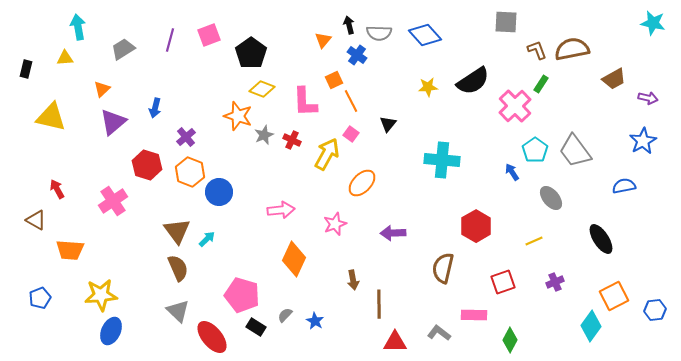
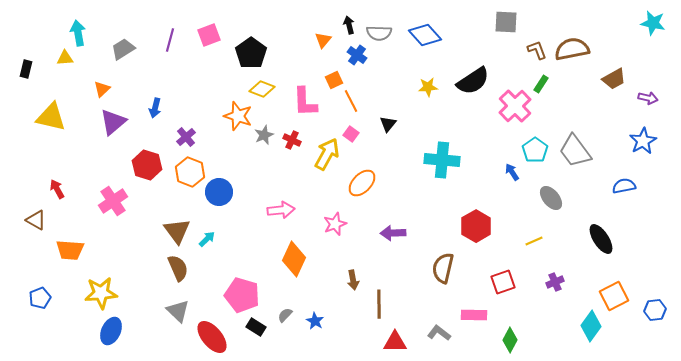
cyan arrow at (78, 27): moved 6 px down
yellow star at (101, 295): moved 2 px up
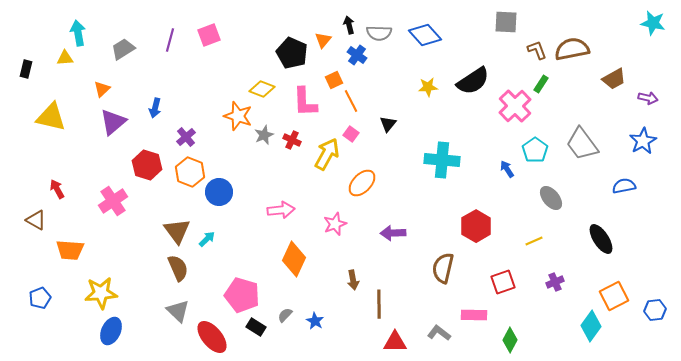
black pentagon at (251, 53): moved 41 px right; rotated 12 degrees counterclockwise
gray trapezoid at (575, 151): moved 7 px right, 7 px up
blue arrow at (512, 172): moved 5 px left, 3 px up
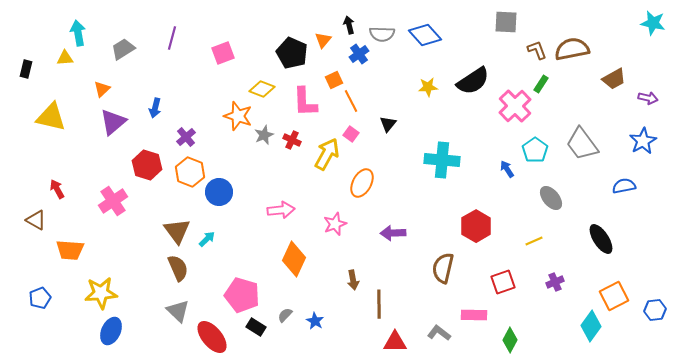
gray semicircle at (379, 33): moved 3 px right, 1 px down
pink square at (209, 35): moved 14 px right, 18 px down
purple line at (170, 40): moved 2 px right, 2 px up
blue cross at (357, 55): moved 2 px right, 1 px up; rotated 18 degrees clockwise
orange ellipse at (362, 183): rotated 16 degrees counterclockwise
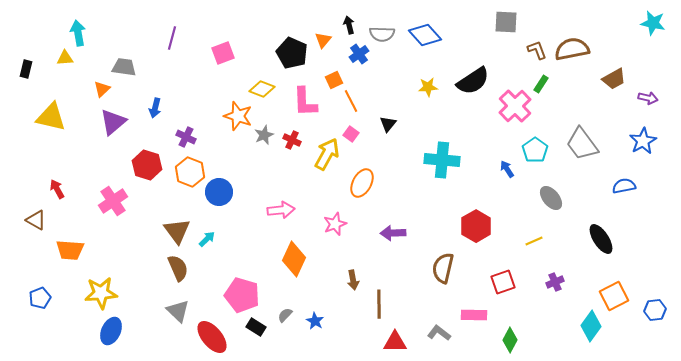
gray trapezoid at (123, 49): moved 1 px right, 18 px down; rotated 40 degrees clockwise
purple cross at (186, 137): rotated 24 degrees counterclockwise
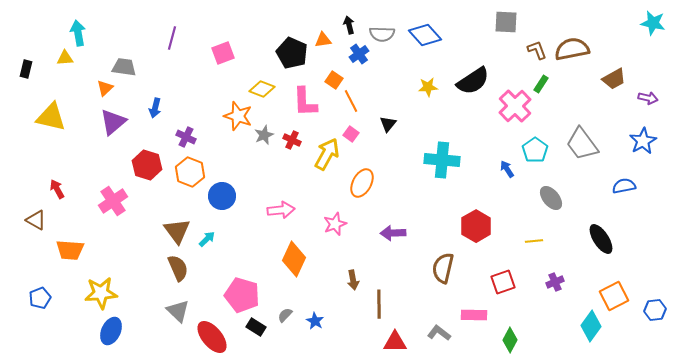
orange triangle at (323, 40): rotated 42 degrees clockwise
orange square at (334, 80): rotated 30 degrees counterclockwise
orange triangle at (102, 89): moved 3 px right, 1 px up
blue circle at (219, 192): moved 3 px right, 4 px down
yellow line at (534, 241): rotated 18 degrees clockwise
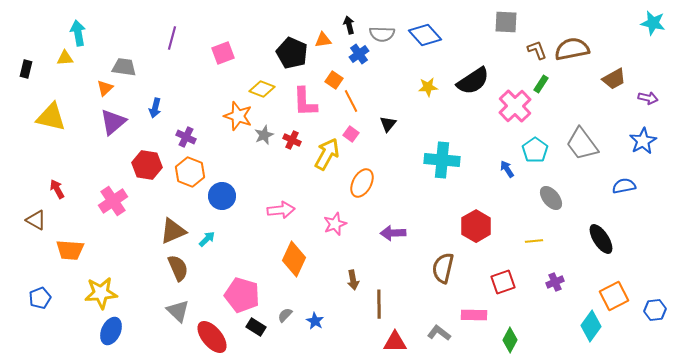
red hexagon at (147, 165): rotated 8 degrees counterclockwise
brown triangle at (177, 231): moved 4 px left; rotated 44 degrees clockwise
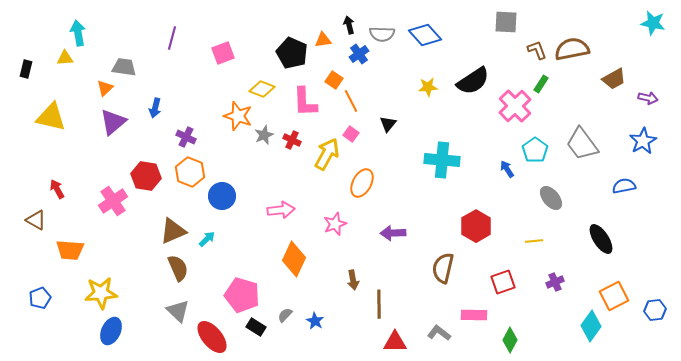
red hexagon at (147, 165): moved 1 px left, 11 px down
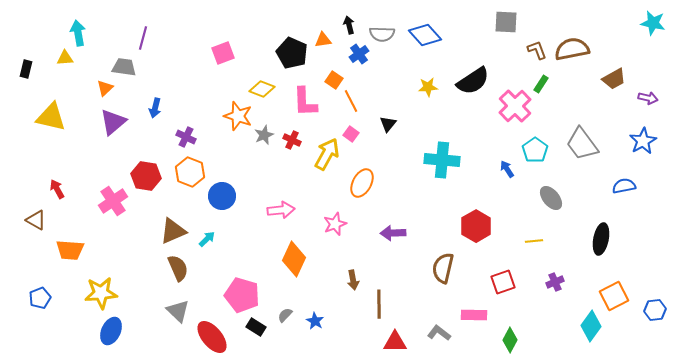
purple line at (172, 38): moved 29 px left
black ellipse at (601, 239): rotated 44 degrees clockwise
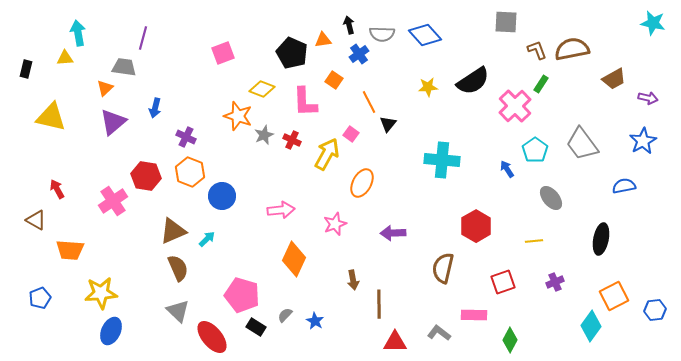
orange line at (351, 101): moved 18 px right, 1 px down
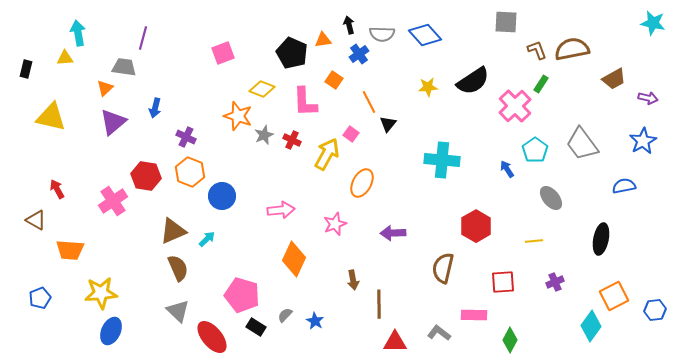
red square at (503, 282): rotated 15 degrees clockwise
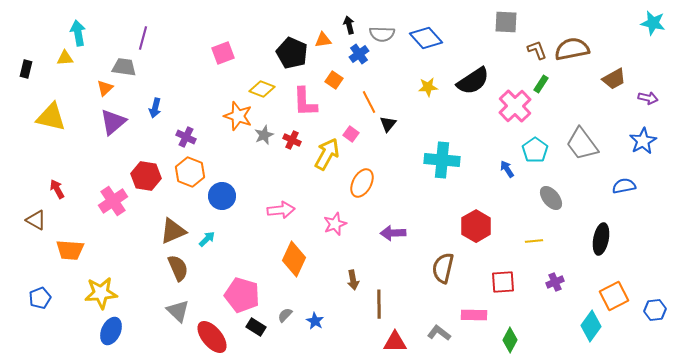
blue diamond at (425, 35): moved 1 px right, 3 px down
